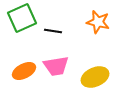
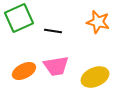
green square: moved 3 px left
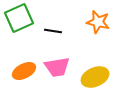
pink trapezoid: moved 1 px right, 1 px down
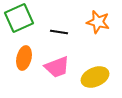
black line: moved 6 px right, 1 px down
pink trapezoid: rotated 12 degrees counterclockwise
orange ellipse: moved 13 px up; rotated 50 degrees counterclockwise
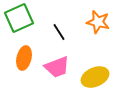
black line: rotated 48 degrees clockwise
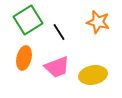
green square: moved 9 px right, 2 px down; rotated 8 degrees counterclockwise
yellow ellipse: moved 2 px left, 2 px up; rotated 12 degrees clockwise
